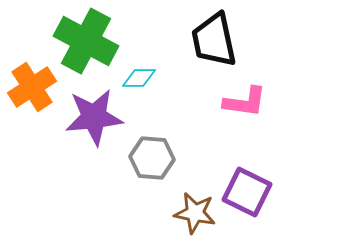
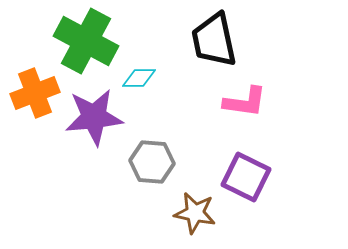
orange cross: moved 3 px right, 6 px down; rotated 12 degrees clockwise
gray hexagon: moved 4 px down
purple square: moved 1 px left, 15 px up
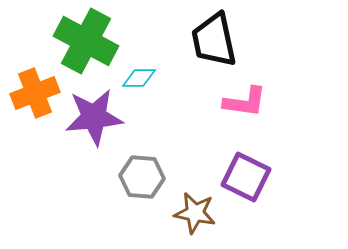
gray hexagon: moved 10 px left, 15 px down
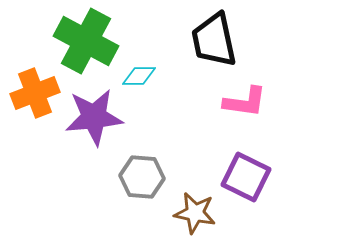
cyan diamond: moved 2 px up
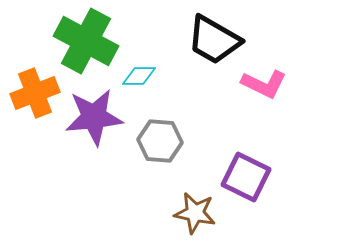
black trapezoid: rotated 48 degrees counterclockwise
pink L-shape: moved 19 px right, 18 px up; rotated 18 degrees clockwise
gray hexagon: moved 18 px right, 36 px up
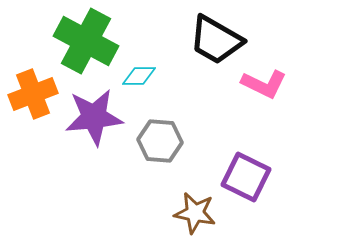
black trapezoid: moved 2 px right
orange cross: moved 2 px left, 1 px down
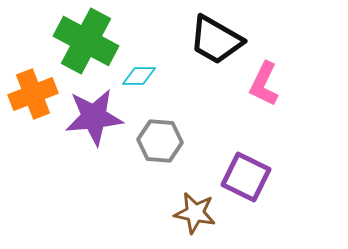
pink L-shape: rotated 90 degrees clockwise
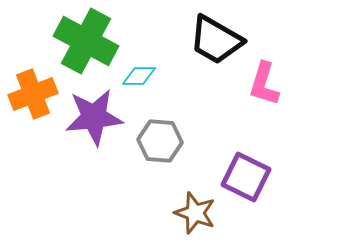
pink L-shape: rotated 9 degrees counterclockwise
brown star: rotated 9 degrees clockwise
